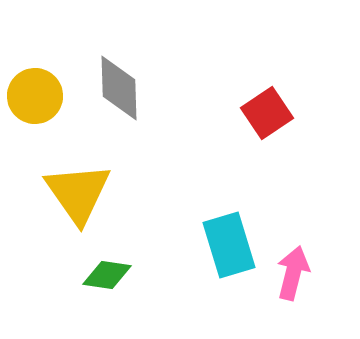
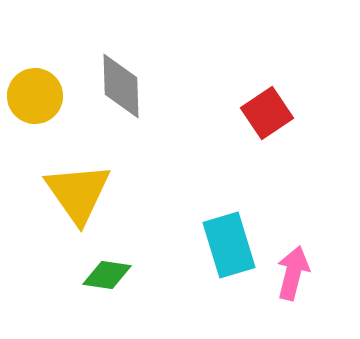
gray diamond: moved 2 px right, 2 px up
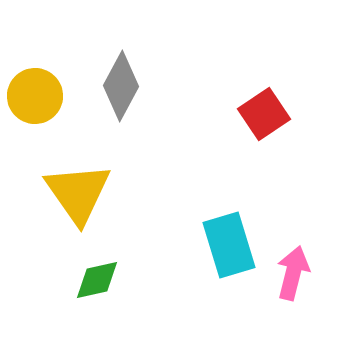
gray diamond: rotated 30 degrees clockwise
red square: moved 3 px left, 1 px down
green diamond: moved 10 px left, 5 px down; rotated 21 degrees counterclockwise
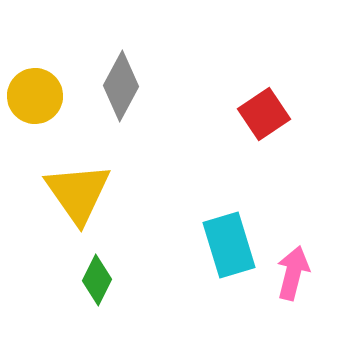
green diamond: rotated 51 degrees counterclockwise
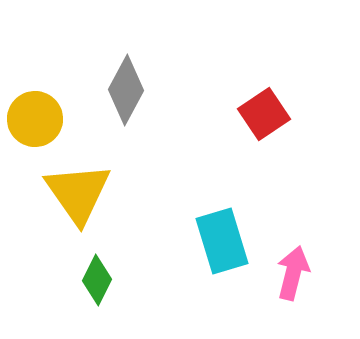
gray diamond: moved 5 px right, 4 px down
yellow circle: moved 23 px down
cyan rectangle: moved 7 px left, 4 px up
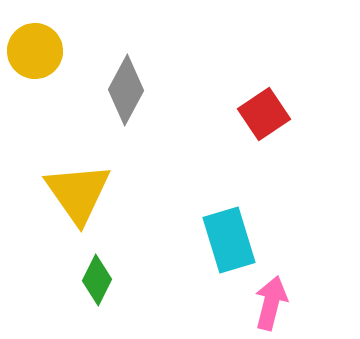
yellow circle: moved 68 px up
cyan rectangle: moved 7 px right, 1 px up
pink arrow: moved 22 px left, 30 px down
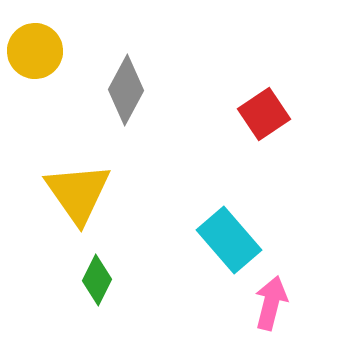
cyan rectangle: rotated 24 degrees counterclockwise
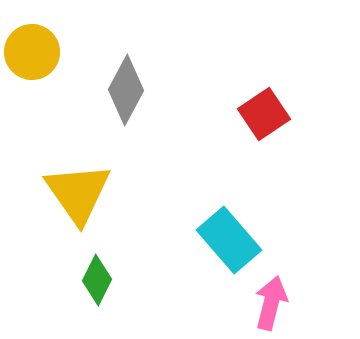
yellow circle: moved 3 px left, 1 px down
